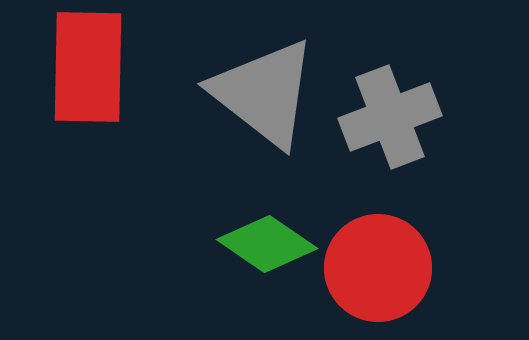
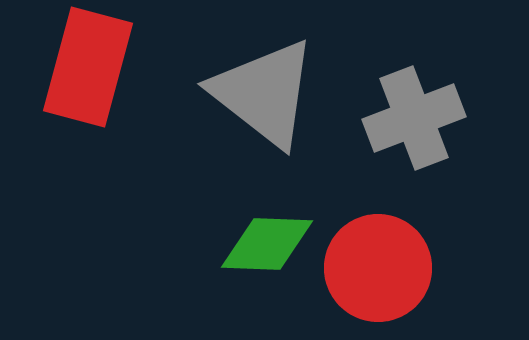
red rectangle: rotated 14 degrees clockwise
gray cross: moved 24 px right, 1 px down
green diamond: rotated 32 degrees counterclockwise
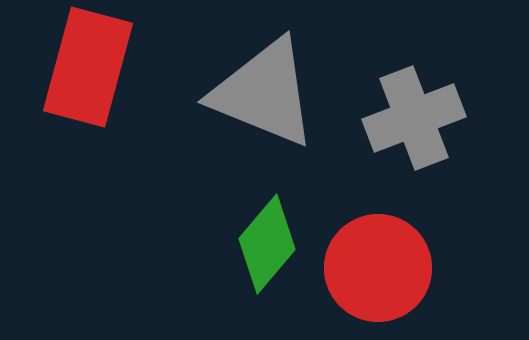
gray triangle: rotated 16 degrees counterclockwise
green diamond: rotated 52 degrees counterclockwise
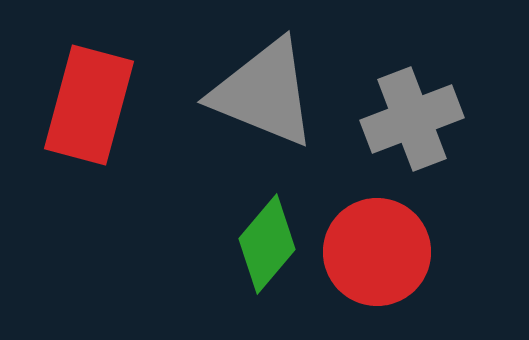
red rectangle: moved 1 px right, 38 px down
gray cross: moved 2 px left, 1 px down
red circle: moved 1 px left, 16 px up
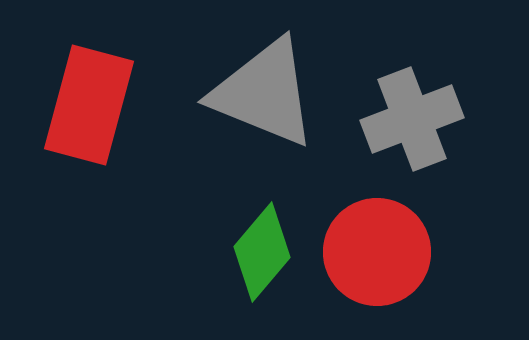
green diamond: moved 5 px left, 8 px down
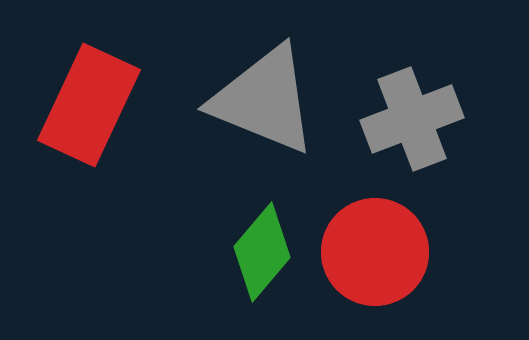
gray triangle: moved 7 px down
red rectangle: rotated 10 degrees clockwise
red circle: moved 2 px left
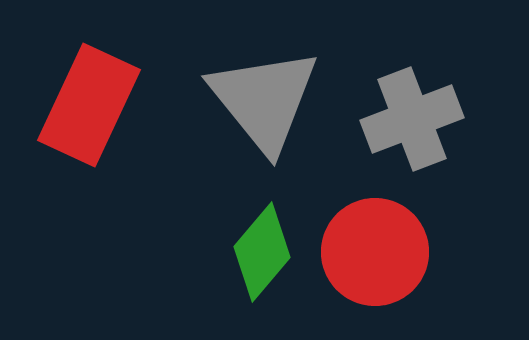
gray triangle: rotated 29 degrees clockwise
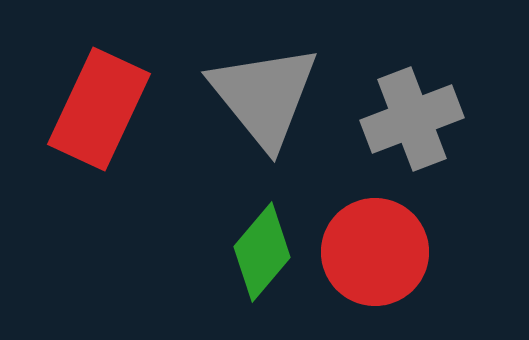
gray triangle: moved 4 px up
red rectangle: moved 10 px right, 4 px down
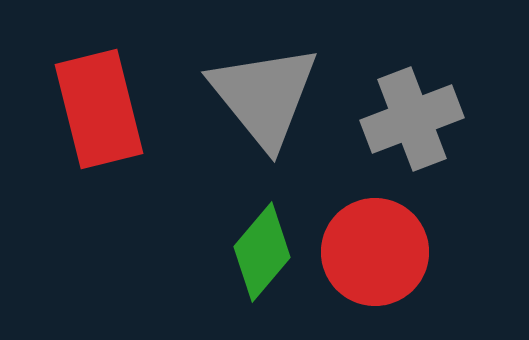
red rectangle: rotated 39 degrees counterclockwise
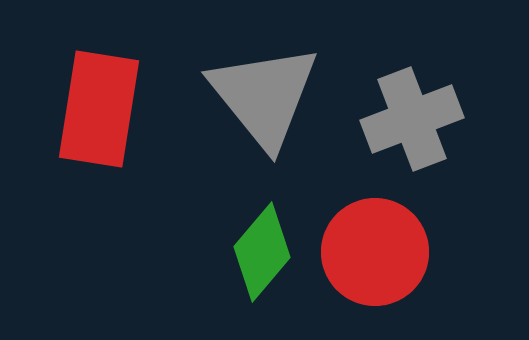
red rectangle: rotated 23 degrees clockwise
